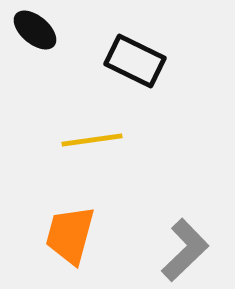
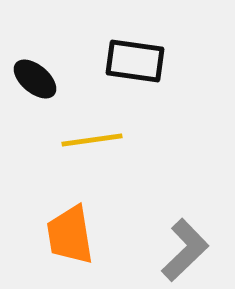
black ellipse: moved 49 px down
black rectangle: rotated 18 degrees counterclockwise
orange trapezoid: rotated 24 degrees counterclockwise
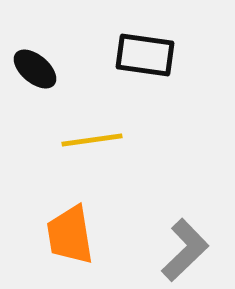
black rectangle: moved 10 px right, 6 px up
black ellipse: moved 10 px up
